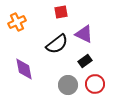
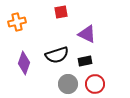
orange cross: rotated 12 degrees clockwise
purple triangle: moved 3 px right
black semicircle: moved 11 px down; rotated 20 degrees clockwise
black rectangle: rotated 24 degrees clockwise
purple diamond: moved 6 px up; rotated 30 degrees clockwise
gray circle: moved 1 px up
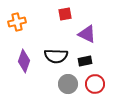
red square: moved 4 px right, 2 px down
black semicircle: moved 1 px left, 1 px down; rotated 20 degrees clockwise
purple diamond: moved 2 px up
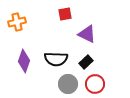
black semicircle: moved 3 px down
black rectangle: moved 1 px right, 1 px down; rotated 32 degrees counterclockwise
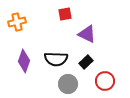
red circle: moved 10 px right, 3 px up
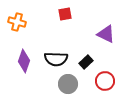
orange cross: rotated 30 degrees clockwise
purple triangle: moved 19 px right
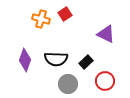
red square: rotated 24 degrees counterclockwise
orange cross: moved 24 px right, 3 px up
purple diamond: moved 1 px right, 1 px up
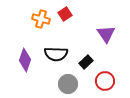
purple triangle: rotated 30 degrees clockwise
black semicircle: moved 5 px up
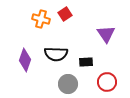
black rectangle: rotated 40 degrees clockwise
red circle: moved 2 px right, 1 px down
